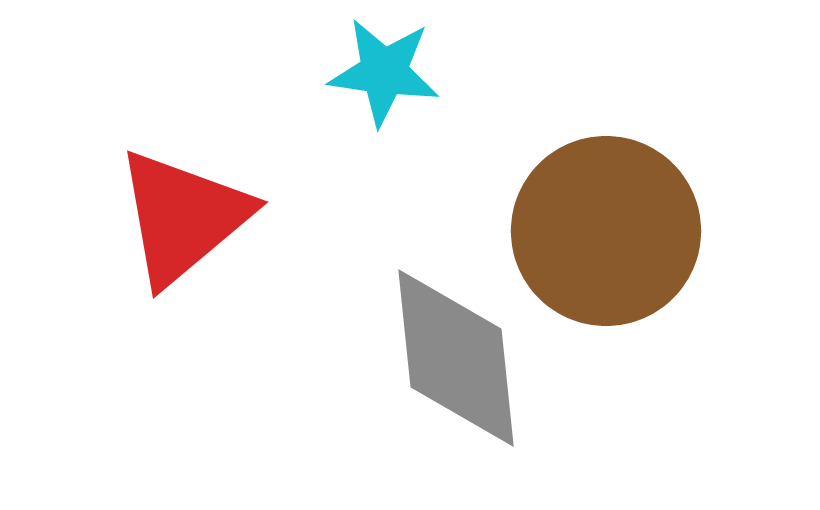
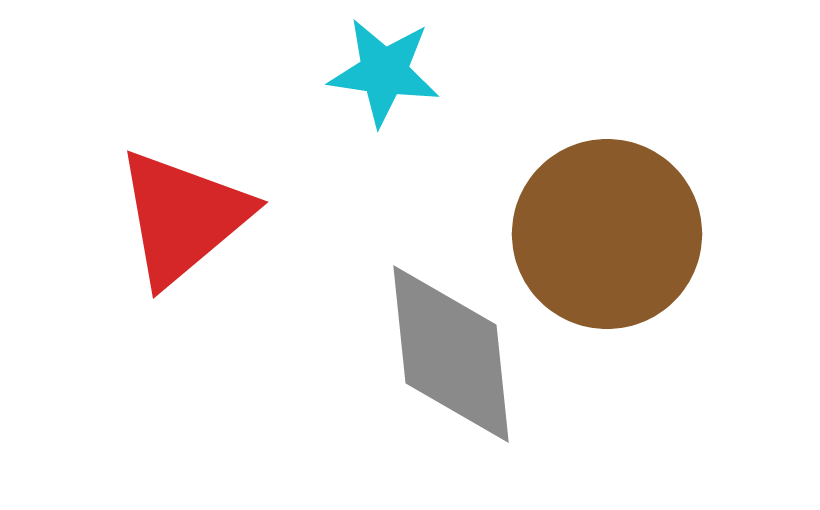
brown circle: moved 1 px right, 3 px down
gray diamond: moved 5 px left, 4 px up
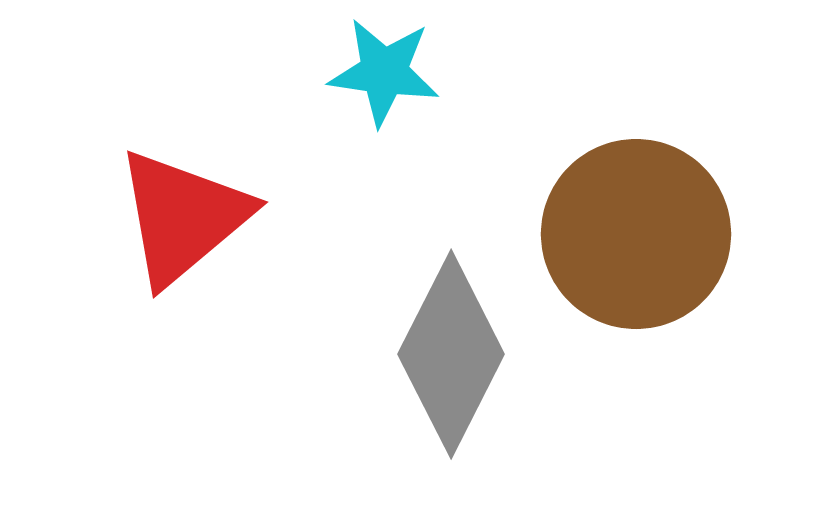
brown circle: moved 29 px right
gray diamond: rotated 33 degrees clockwise
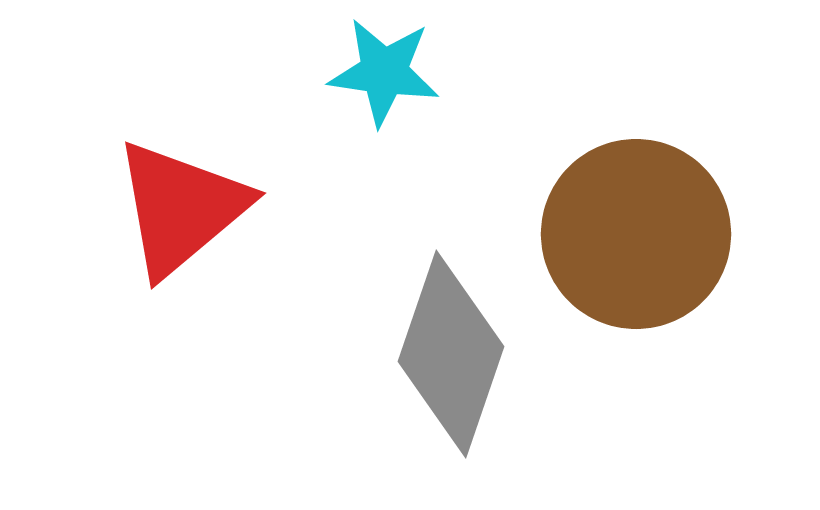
red triangle: moved 2 px left, 9 px up
gray diamond: rotated 8 degrees counterclockwise
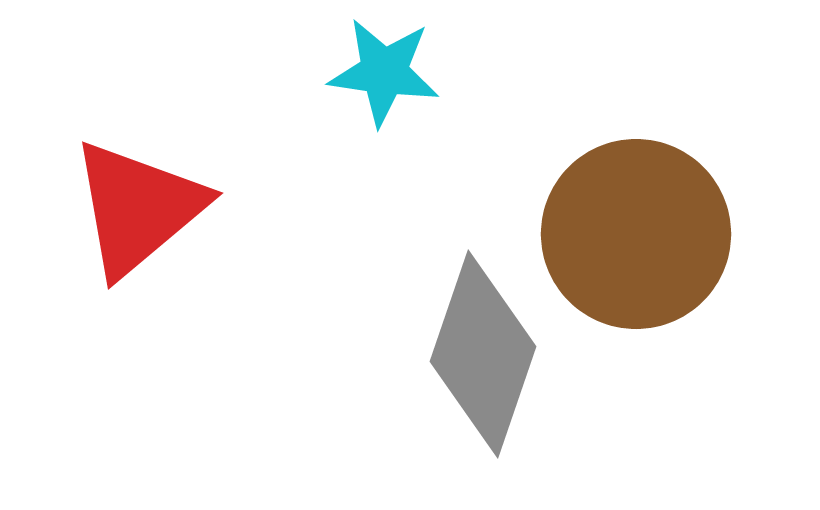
red triangle: moved 43 px left
gray diamond: moved 32 px right
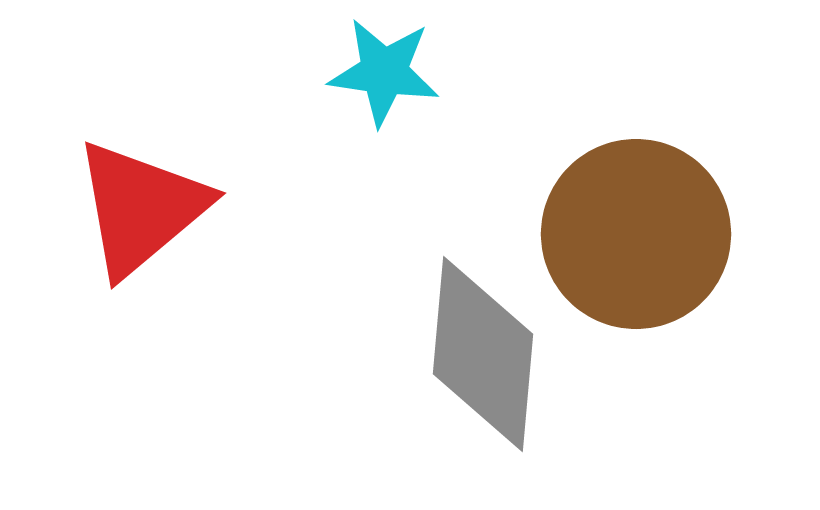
red triangle: moved 3 px right
gray diamond: rotated 14 degrees counterclockwise
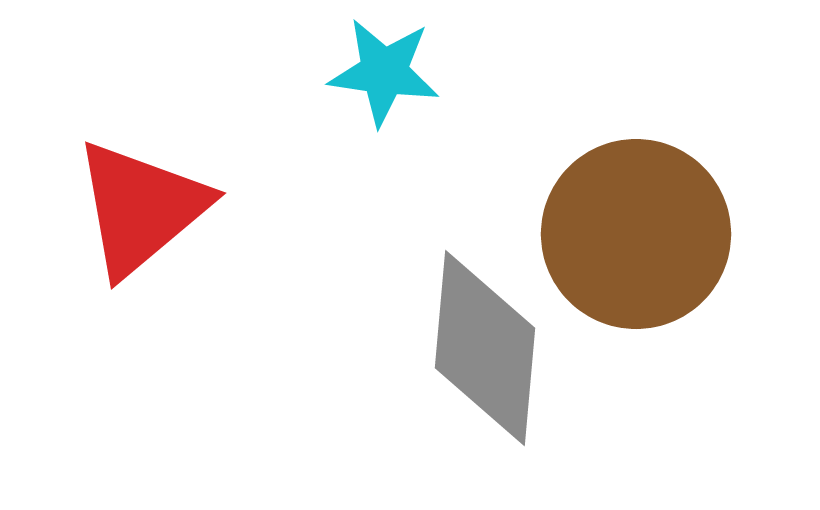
gray diamond: moved 2 px right, 6 px up
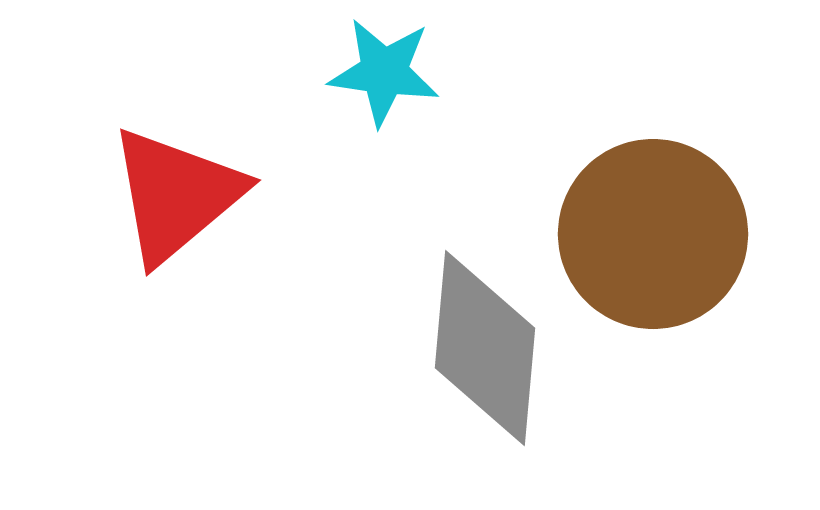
red triangle: moved 35 px right, 13 px up
brown circle: moved 17 px right
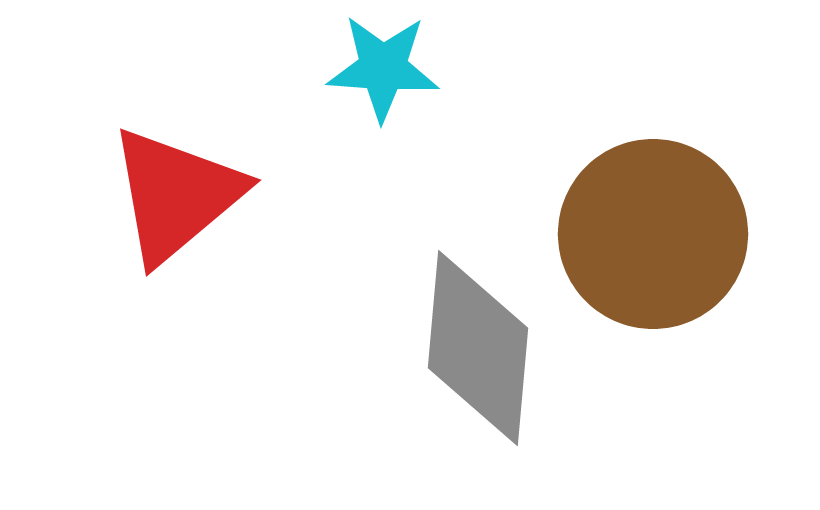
cyan star: moved 1 px left, 4 px up; rotated 4 degrees counterclockwise
gray diamond: moved 7 px left
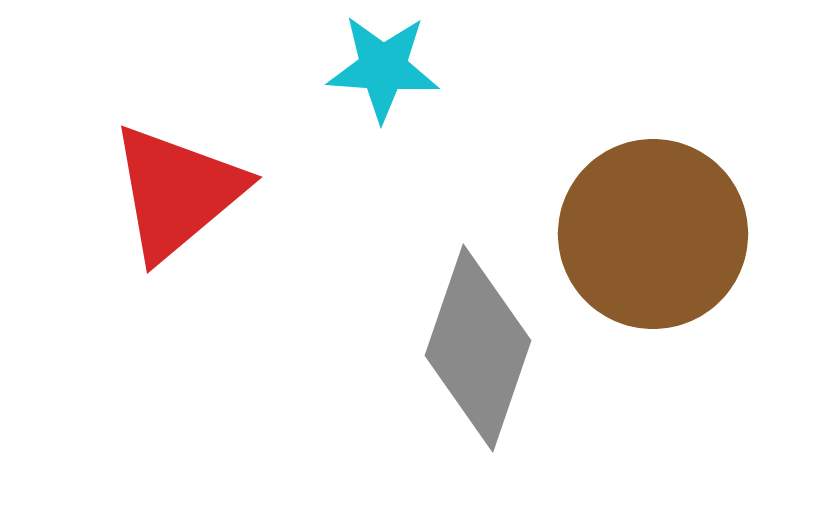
red triangle: moved 1 px right, 3 px up
gray diamond: rotated 14 degrees clockwise
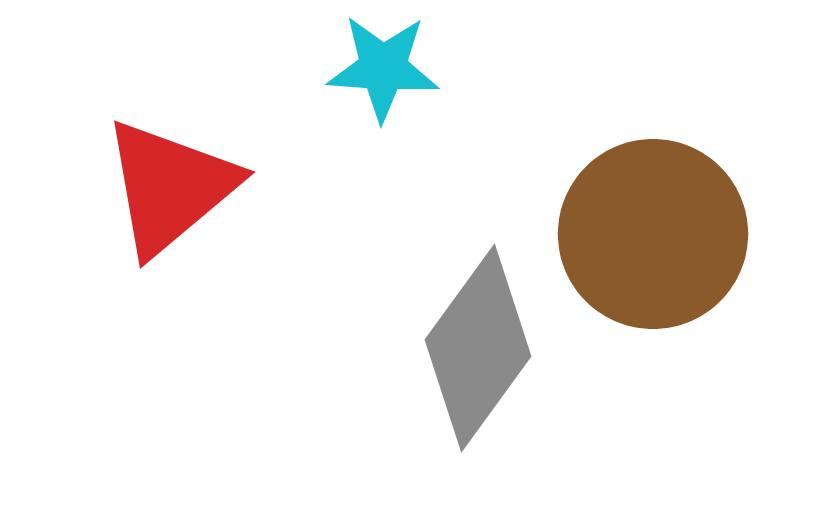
red triangle: moved 7 px left, 5 px up
gray diamond: rotated 17 degrees clockwise
